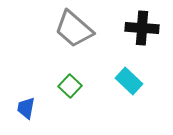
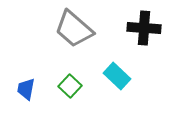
black cross: moved 2 px right
cyan rectangle: moved 12 px left, 5 px up
blue trapezoid: moved 19 px up
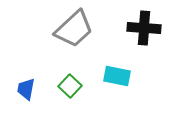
gray trapezoid: rotated 84 degrees counterclockwise
cyan rectangle: rotated 32 degrees counterclockwise
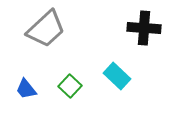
gray trapezoid: moved 28 px left
cyan rectangle: rotated 32 degrees clockwise
blue trapezoid: rotated 50 degrees counterclockwise
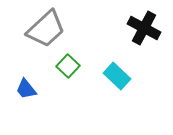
black cross: rotated 24 degrees clockwise
green square: moved 2 px left, 20 px up
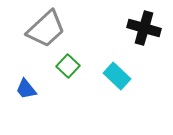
black cross: rotated 12 degrees counterclockwise
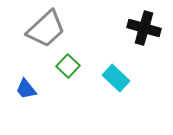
cyan rectangle: moved 1 px left, 2 px down
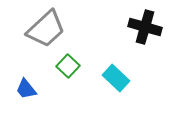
black cross: moved 1 px right, 1 px up
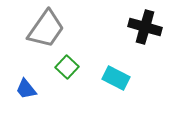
gray trapezoid: rotated 12 degrees counterclockwise
green square: moved 1 px left, 1 px down
cyan rectangle: rotated 16 degrees counterclockwise
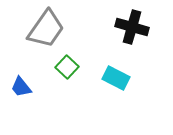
black cross: moved 13 px left
blue trapezoid: moved 5 px left, 2 px up
